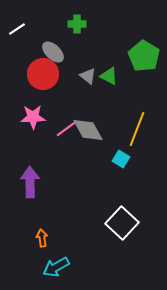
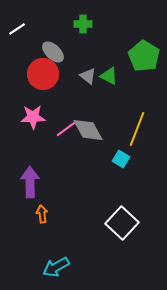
green cross: moved 6 px right
orange arrow: moved 24 px up
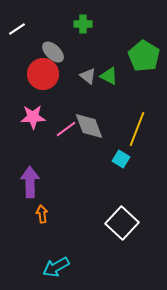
gray diamond: moved 1 px right, 4 px up; rotated 8 degrees clockwise
